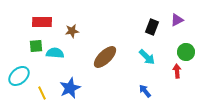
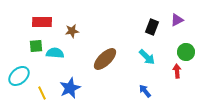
brown ellipse: moved 2 px down
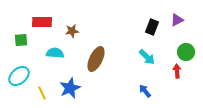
green square: moved 15 px left, 6 px up
brown ellipse: moved 9 px left; rotated 20 degrees counterclockwise
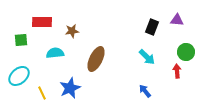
purple triangle: rotated 32 degrees clockwise
cyan semicircle: rotated 12 degrees counterclockwise
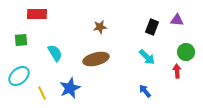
red rectangle: moved 5 px left, 8 px up
brown star: moved 28 px right, 4 px up
cyan semicircle: rotated 66 degrees clockwise
brown ellipse: rotated 50 degrees clockwise
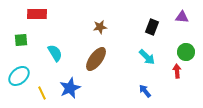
purple triangle: moved 5 px right, 3 px up
brown ellipse: rotated 40 degrees counterclockwise
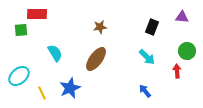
green square: moved 10 px up
green circle: moved 1 px right, 1 px up
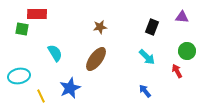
green square: moved 1 px right, 1 px up; rotated 16 degrees clockwise
red arrow: rotated 24 degrees counterclockwise
cyan ellipse: rotated 30 degrees clockwise
yellow line: moved 1 px left, 3 px down
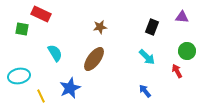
red rectangle: moved 4 px right; rotated 24 degrees clockwise
brown ellipse: moved 2 px left
